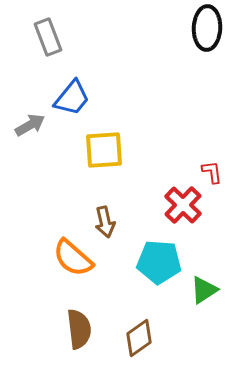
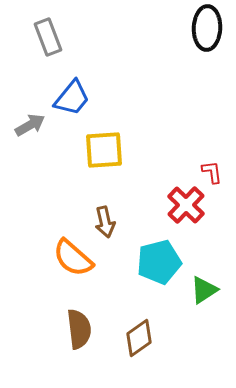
red cross: moved 3 px right
cyan pentagon: rotated 18 degrees counterclockwise
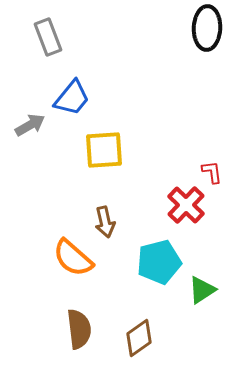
green triangle: moved 2 px left
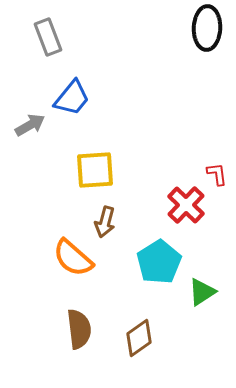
yellow square: moved 9 px left, 20 px down
red L-shape: moved 5 px right, 2 px down
brown arrow: rotated 28 degrees clockwise
cyan pentagon: rotated 18 degrees counterclockwise
green triangle: moved 2 px down
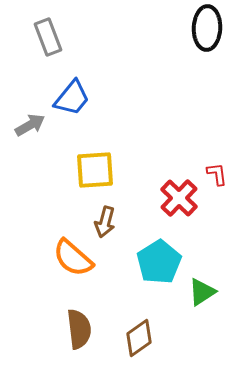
red cross: moved 7 px left, 7 px up
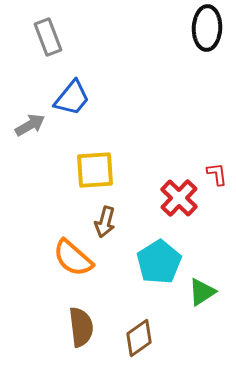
brown semicircle: moved 2 px right, 2 px up
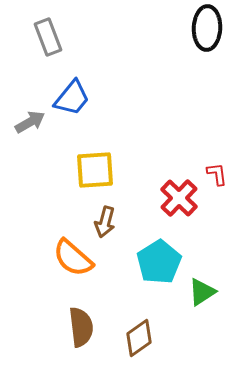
gray arrow: moved 3 px up
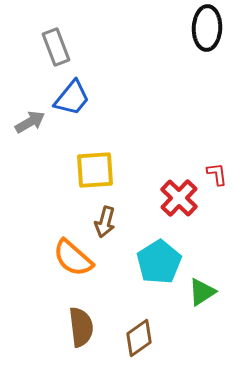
gray rectangle: moved 8 px right, 10 px down
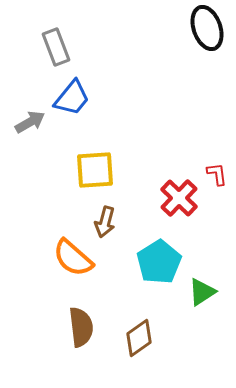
black ellipse: rotated 21 degrees counterclockwise
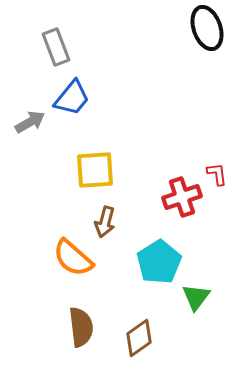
red cross: moved 3 px right, 1 px up; rotated 27 degrees clockwise
green triangle: moved 6 px left, 5 px down; rotated 20 degrees counterclockwise
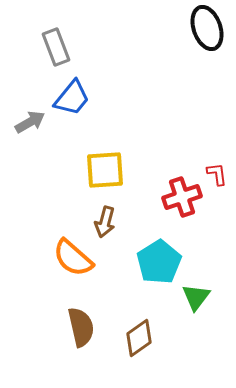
yellow square: moved 10 px right
brown semicircle: rotated 6 degrees counterclockwise
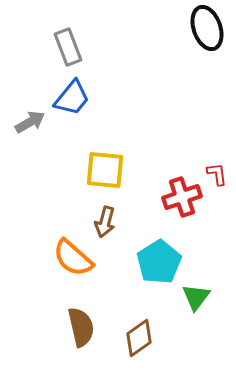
gray rectangle: moved 12 px right
yellow square: rotated 9 degrees clockwise
